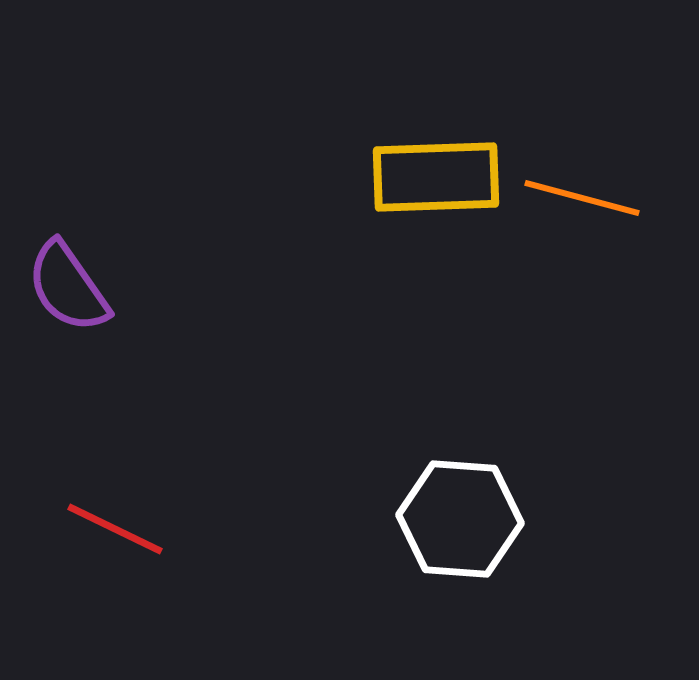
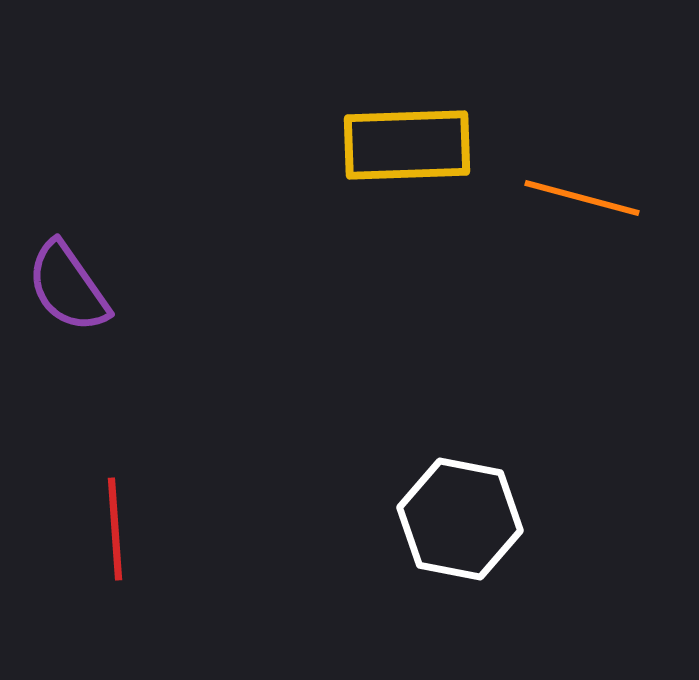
yellow rectangle: moved 29 px left, 32 px up
white hexagon: rotated 7 degrees clockwise
red line: rotated 60 degrees clockwise
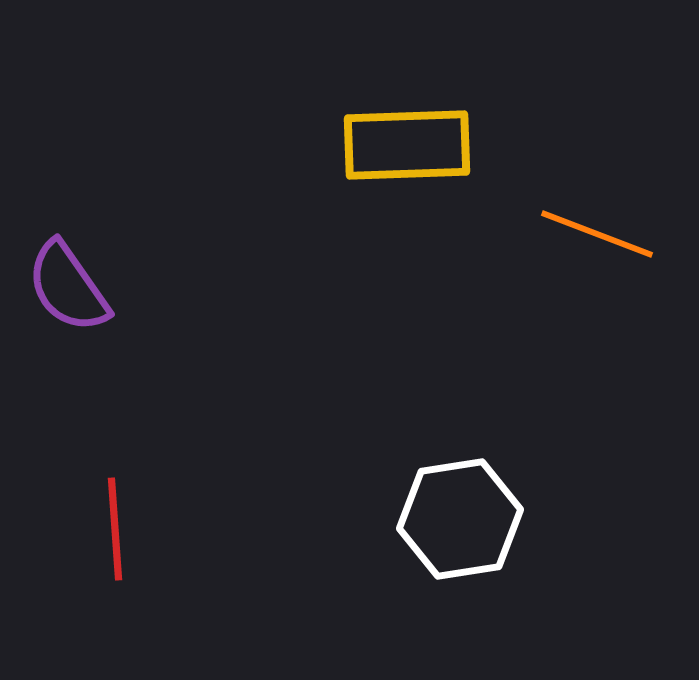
orange line: moved 15 px right, 36 px down; rotated 6 degrees clockwise
white hexagon: rotated 20 degrees counterclockwise
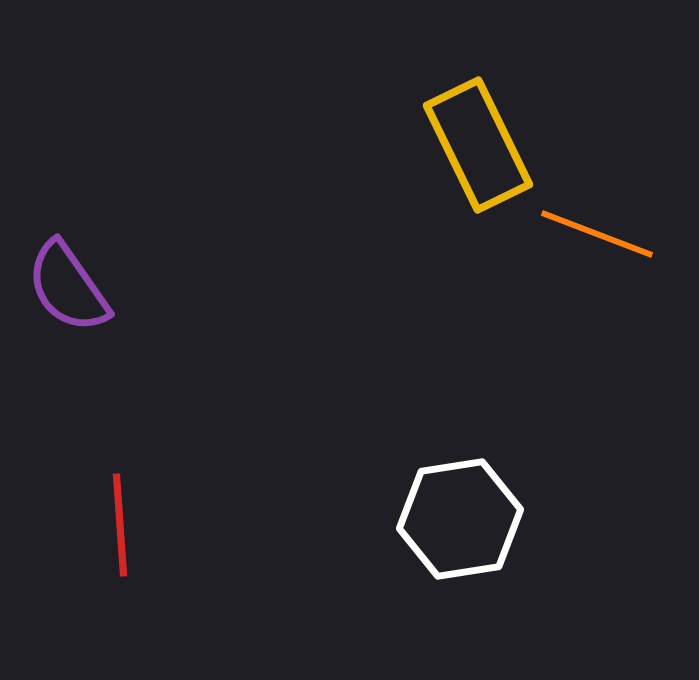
yellow rectangle: moved 71 px right; rotated 66 degrees clockwise
red line: moved 5 px right, 4 px up
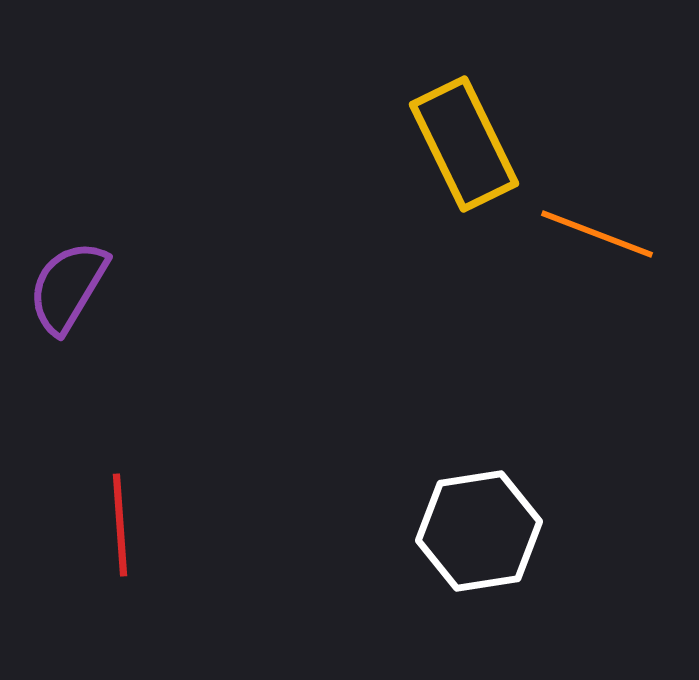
yellow rectangle: moved 14 px left, 1 px up
purple semicircle: rotated 66 degrees clockwise
white hexagon: moved 19 px right, 12 px down
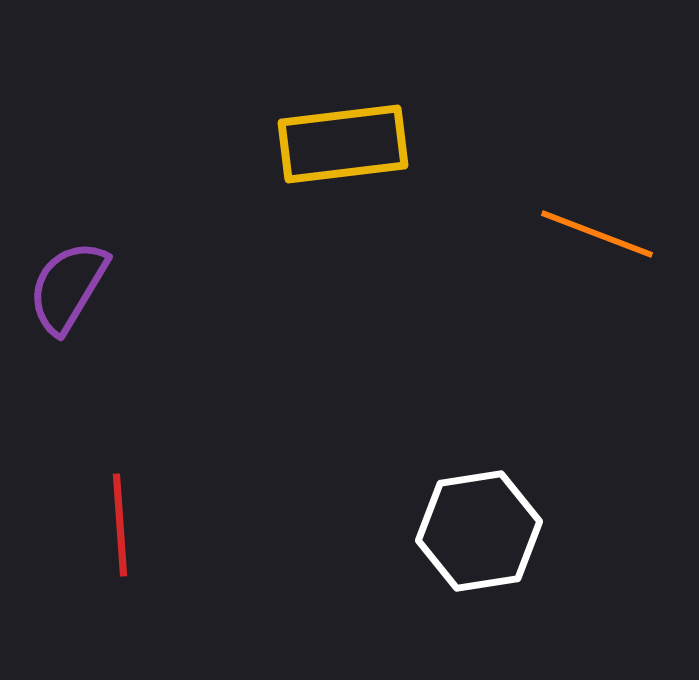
yellow rectangle: moved 121 px left; rotated 71 degrees counterclockwise
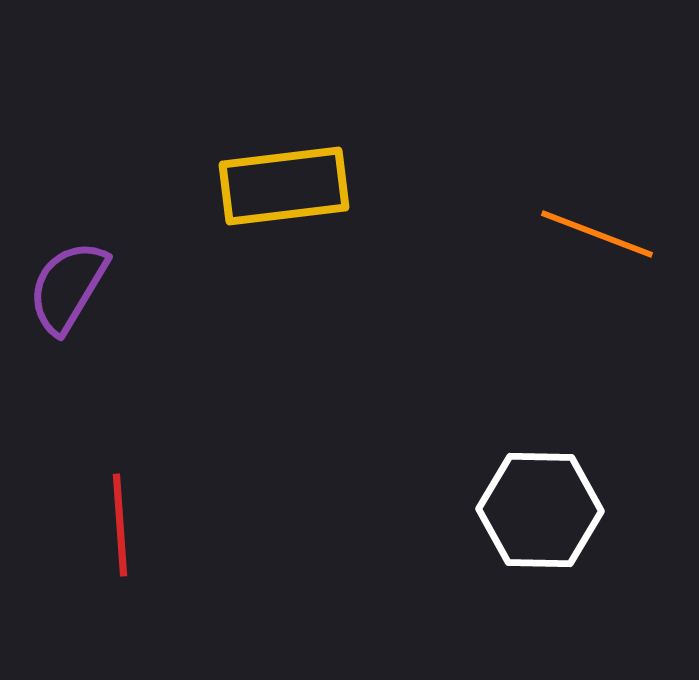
yellow rectangle: moved 59 px left, 42 px down
white hexagon: moved 61 px right, 21 px up; rotated 10 degrees clockwise
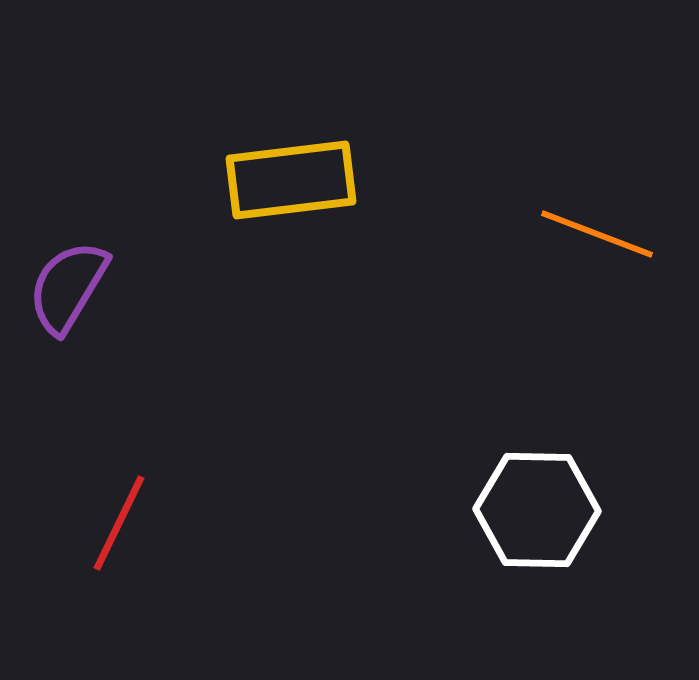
yellow rectangle: moved 7 px right, 6 px up
white hexagon: moved 3 px left
red line: moved 1 px left, 2 px up; rotated 30 degrees clockwise
